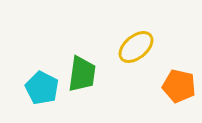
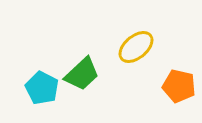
green trapezoid: rotated 39 degrees clockwise
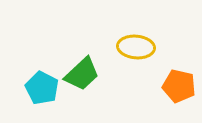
yellow ellipse: rotated 45 degrees clockwise
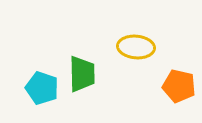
green trapezoid: rotated 48 degrees counterclockwise
cyan pentagon: rotated 8 degrees counterclockwise
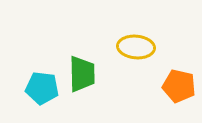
cyan pentagon: rotated 12 degrees counterclockwise
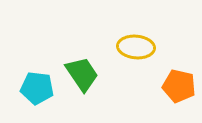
green trapezoid: rotated 33 degrees counterclockwise
cyan pentagon: moved 5 px left
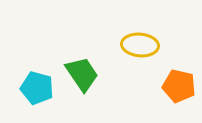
yellow ellipse: moved 4 px right, 2 px up
cyan pentagon: rotated 8 degrees clockwise
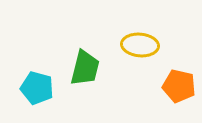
green trapezoid: moved 3 px right, 6 px up; rotated 48 degrees clockwise
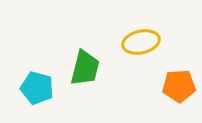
yellow ellipse: moved 1 px right, 3 px up; rotated 18 degrees counterclockwise
orange pentagon: rotated 16 degrees counterclockwise
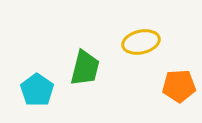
cyan pentagon: moved 2 px down; rotated 20 degrees clockwise
